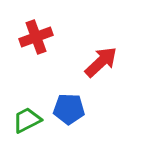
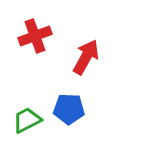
red cross: moved 1 px left, 1 px up
red arrow: moved 15 px left, 5 px up; rotated 18 degrees counterclockwise
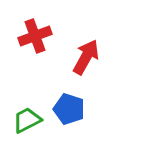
blue pentagon: rotated 16 degrees clockwise
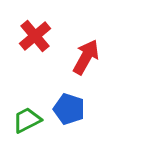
red cross: rotated 20 degrees counterclockwise
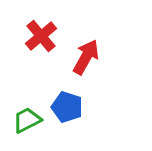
red cross: moved 6 px right
blue pentagon: moved 2 px left, 2 px up
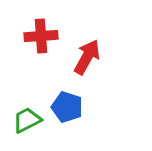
red cross: rotated 36 degrees clockwise
red arrow: moved 1 px right
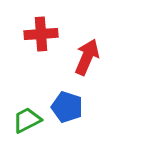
red cross: moved 2 px up
red arrow: rotated 6 degrees counterclockwise
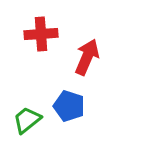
blue pentagon: moved 2 px right, 1 px up
green trapezoid: rotated 12 degrees counterclockwise
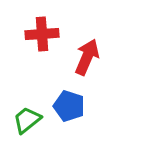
red cross: moved 1 px right
